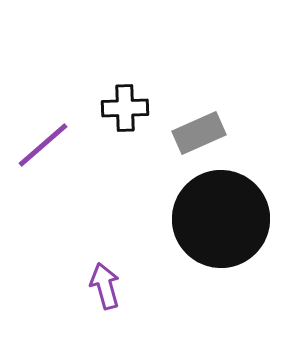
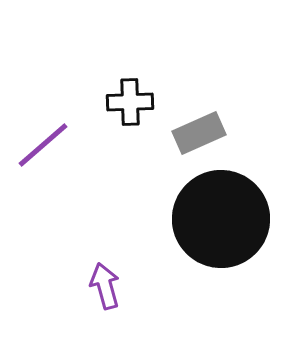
black cross: moved 5 px right, 6 px up
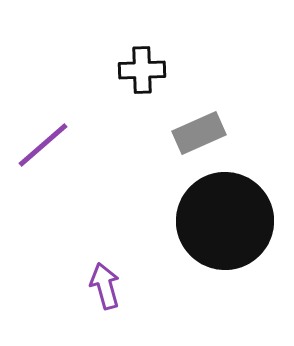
black cross: moved 12 px right, 32 px up
black circle: moved 4 px right, 2 px down
